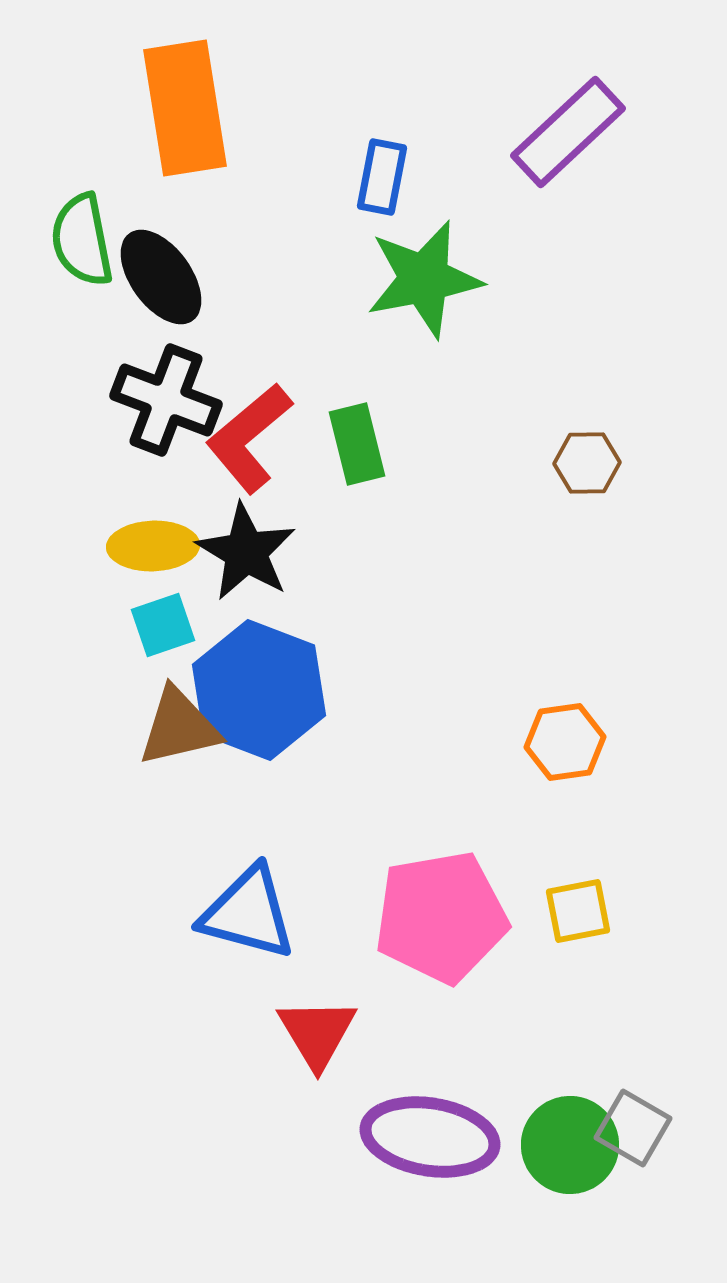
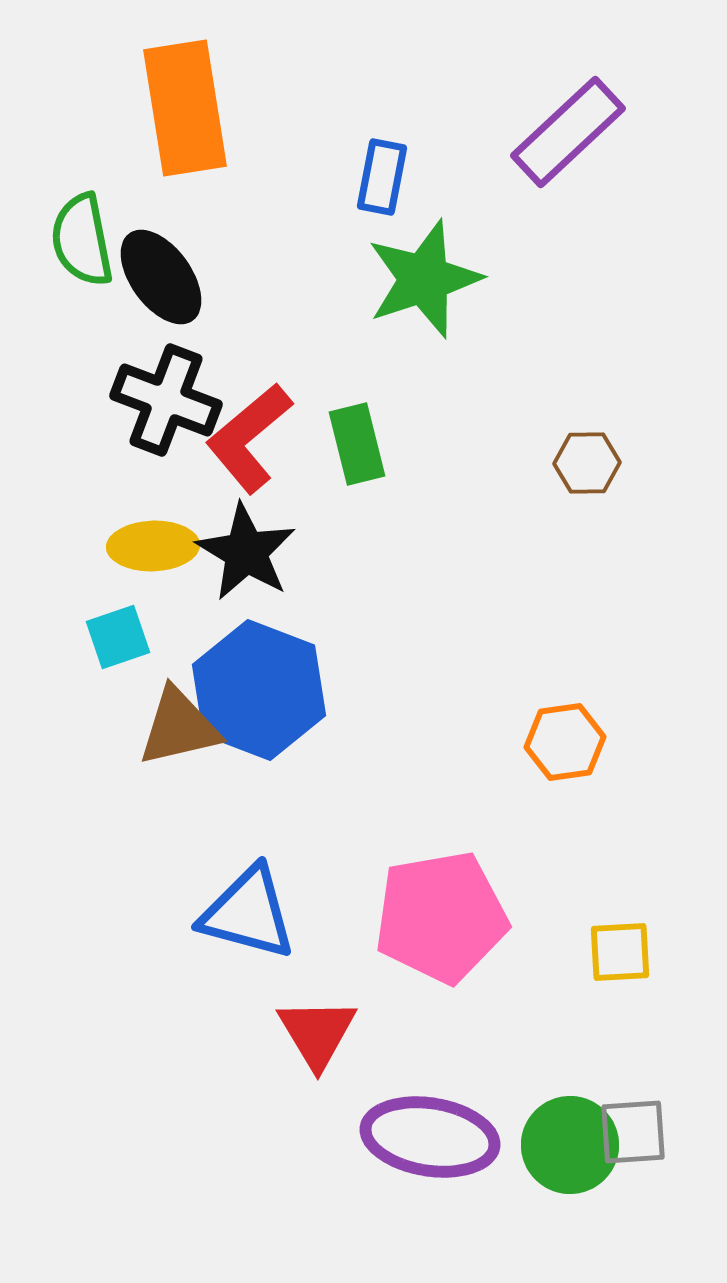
green star: rotated 7 degrees counterclockwise
cyan square: moved 45 px left, 12 px down
yellow square: moved 42 px right, 41 px down; rotated 8 degrees clockwise
gray square: moved 4 px down; rotated 34 degrees counterclockwise
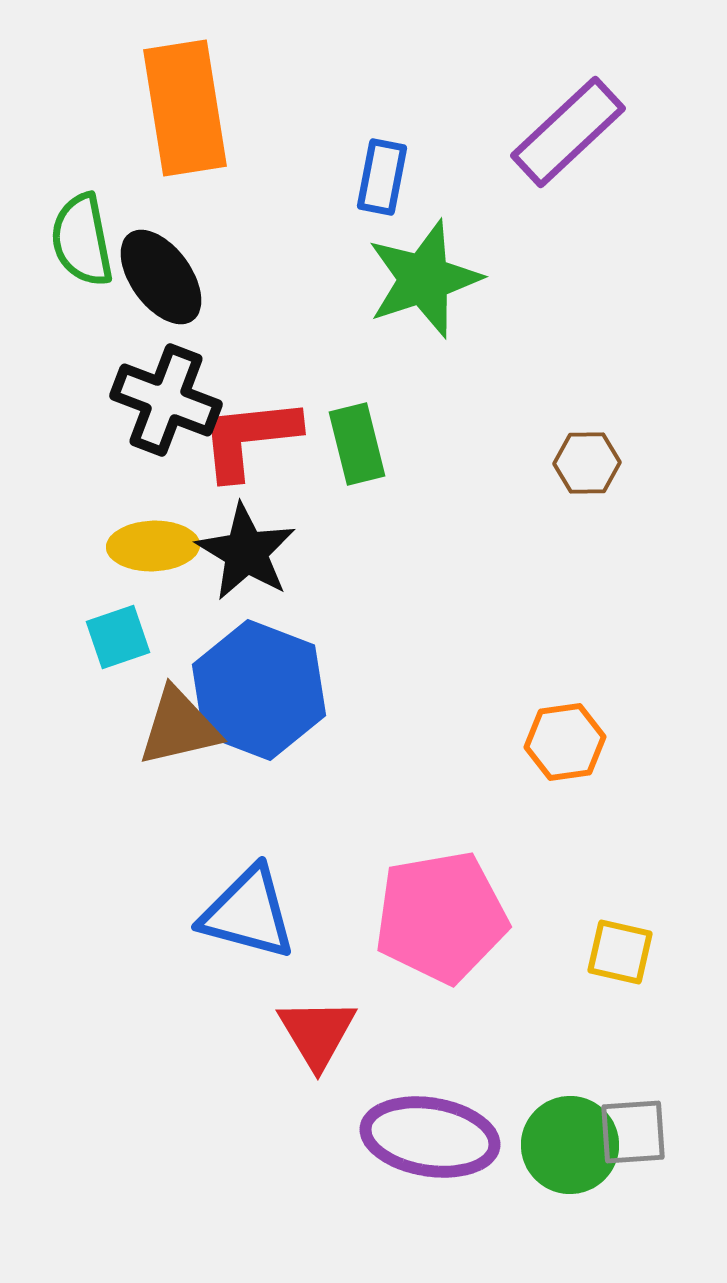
red L-shape: rotated 34 degrees clockwise
yellow square: rotated 16 degrees clockwise
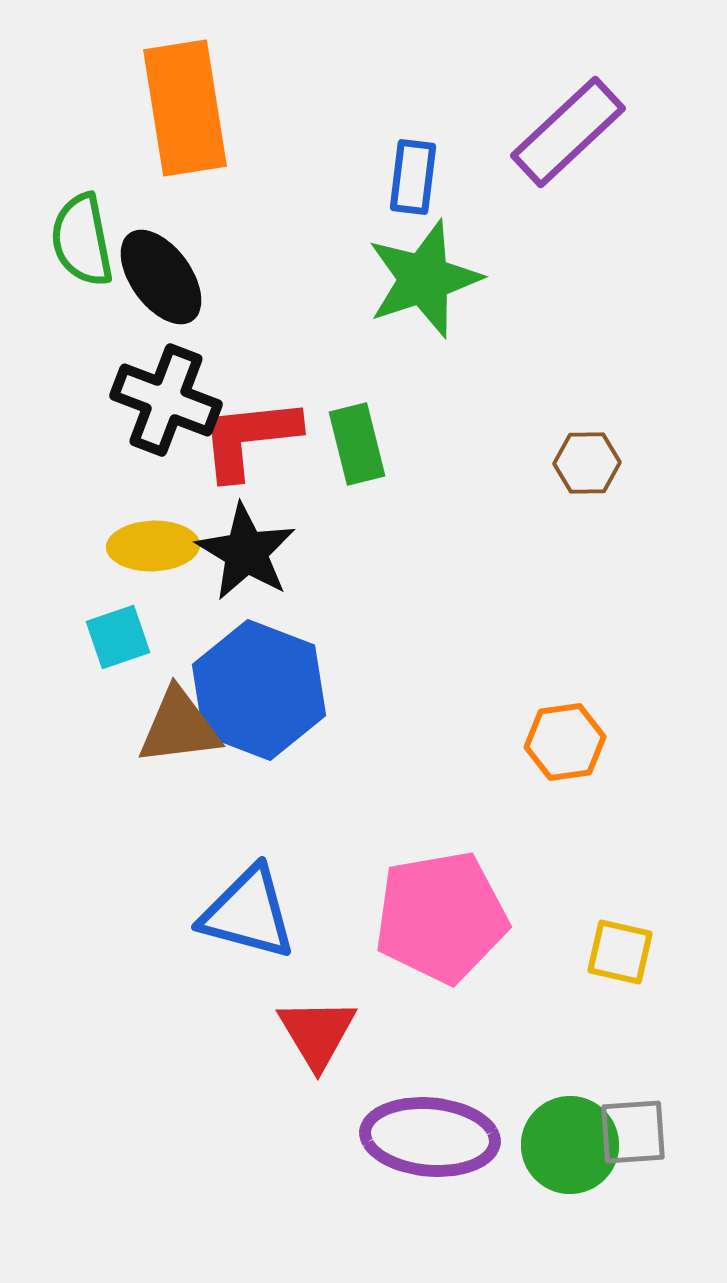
blue rectangle: moved 31 px right; rotated 4 degrees counterclockwise
brown triangle: rotated 6 degrees clockwise
purple ellipse: rotated 4 degrees counterclockwise
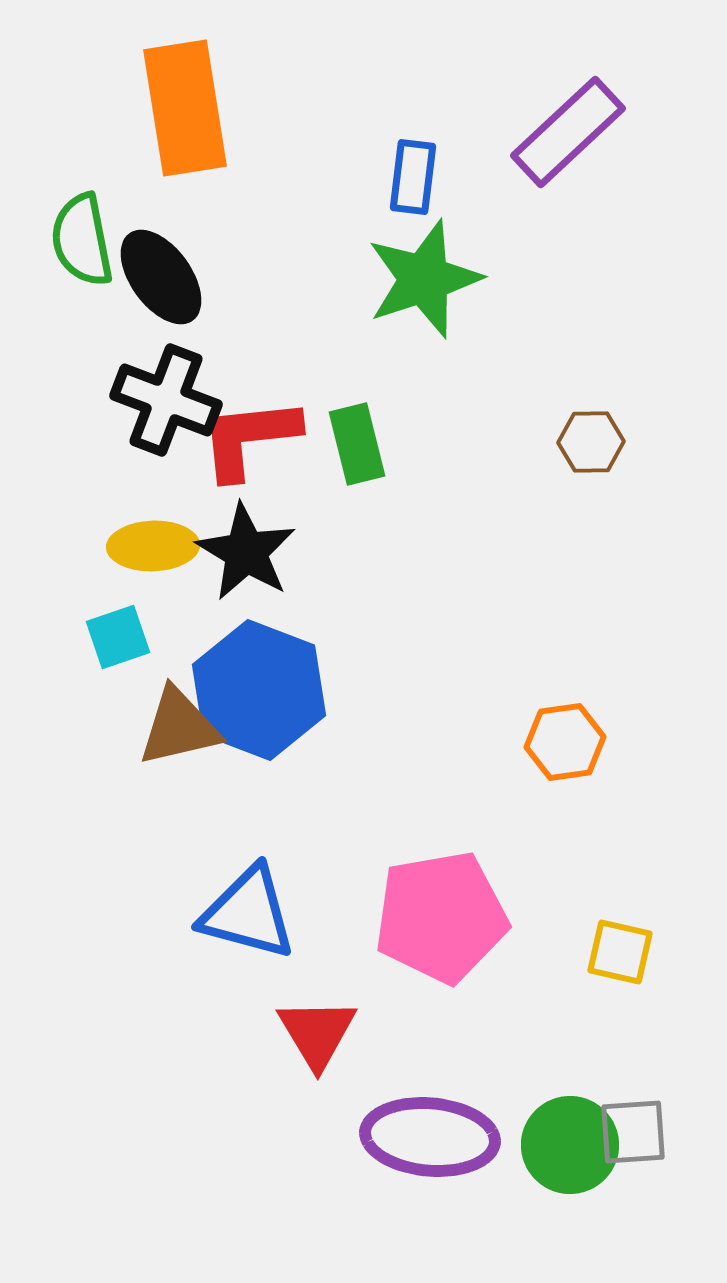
brown hexagon: moved 4 px right, 21 px up
brown triangle: rotated 6 degrees counterclockwise
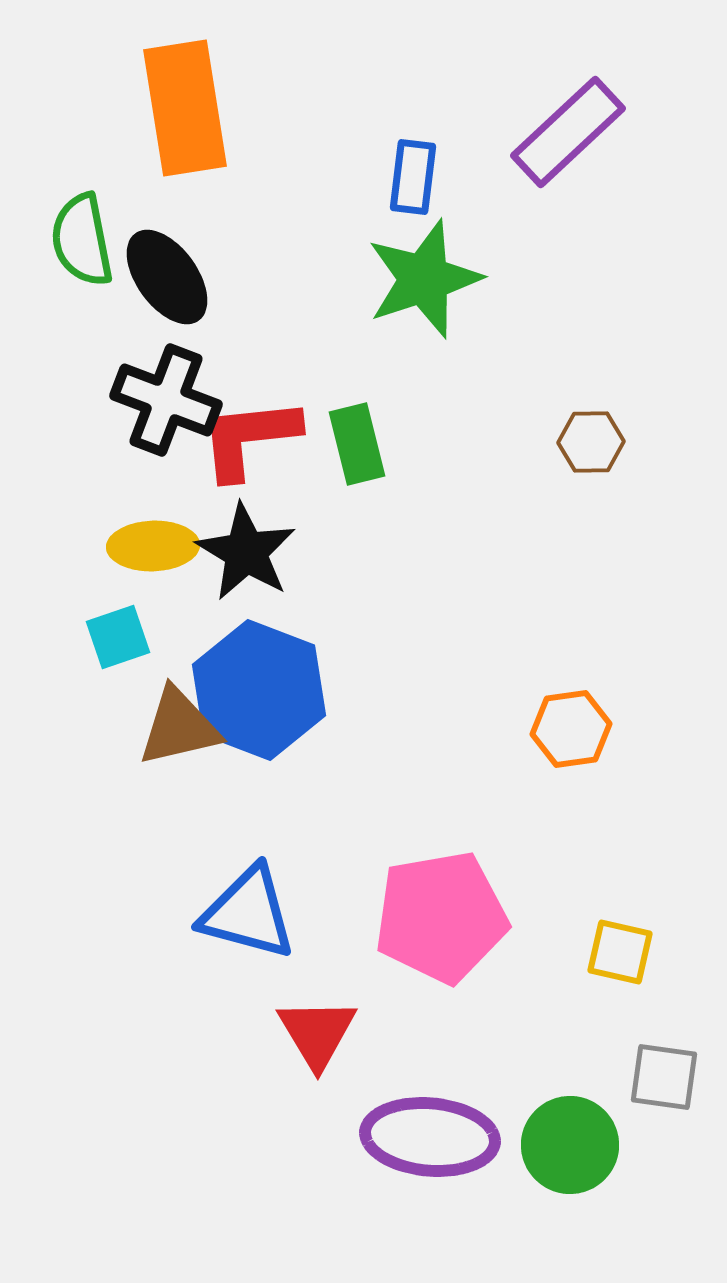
black ellipse: moved 6 px right
orange hexagon: moved 6 px right, 13 px up
gray square: moved 31 px right, 55 px up; rotated 12 degrees clockwise
